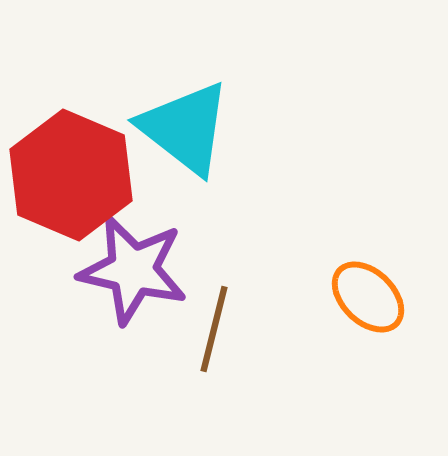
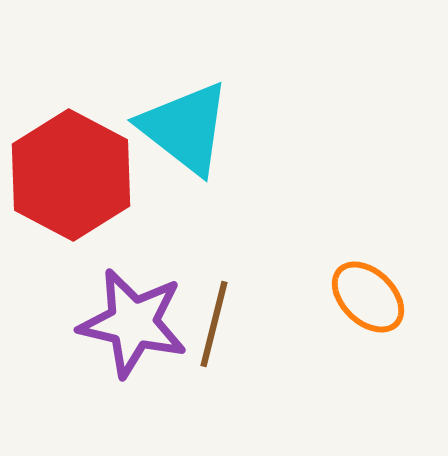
red hexagon: rotated 5 degrees clockwise
purple star: moved 53 px down
brown line: moved 5 px up
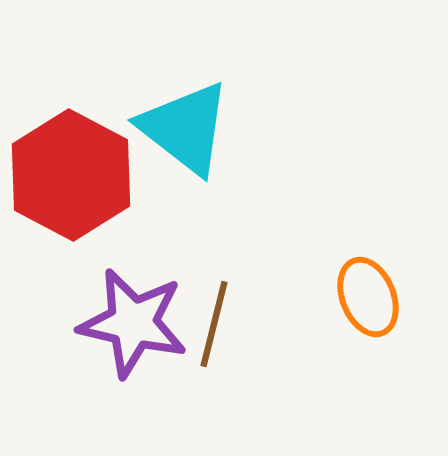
orange ellipse: rotated 24 degrees clockwise
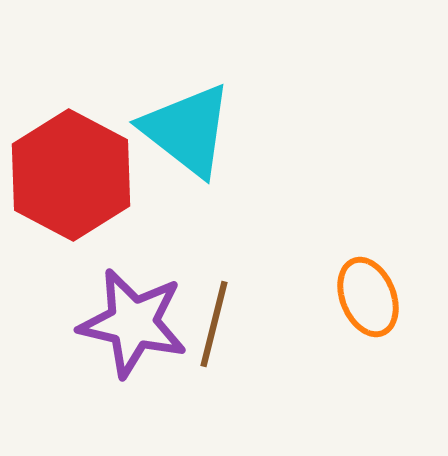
cyan triangle: moved 2 px right, 2 px down
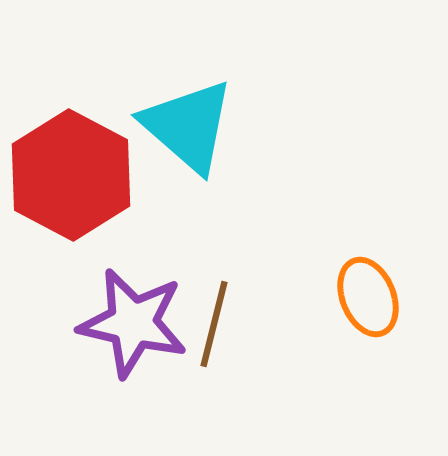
cyan triangle: moved 1 px right, 4 px up; rotated 3 degrees clockwise
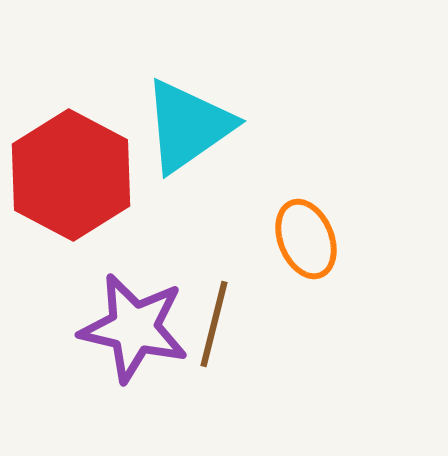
cyan triangle: rotated 44 degrees clockwise
orange ellipse: moved 62 px left, 58 px up
purple star: moved 1 px right, 5 px down
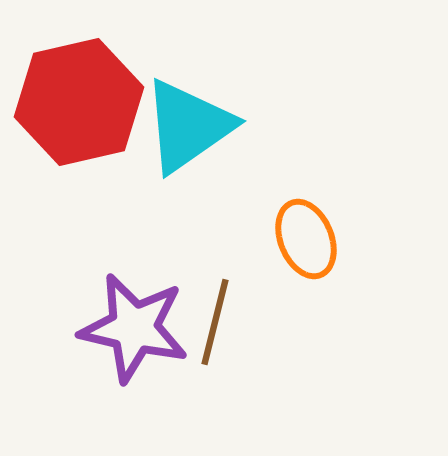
red hexagon: moved 8 px right, 73 px up; rotated 19 degrees clockwise
brown line: moved 1 px right, 2 px up
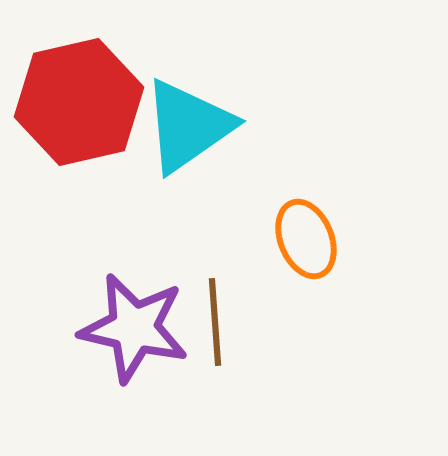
brown line: rotated 18 degrees counterclockwise
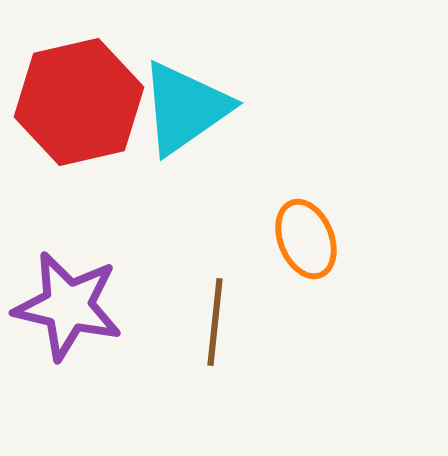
cyan triangle: moved 3 px left, 18 px up
brown line: rotated 10 degrees clockwise
purple star: moved 66 px left, 22 px up
